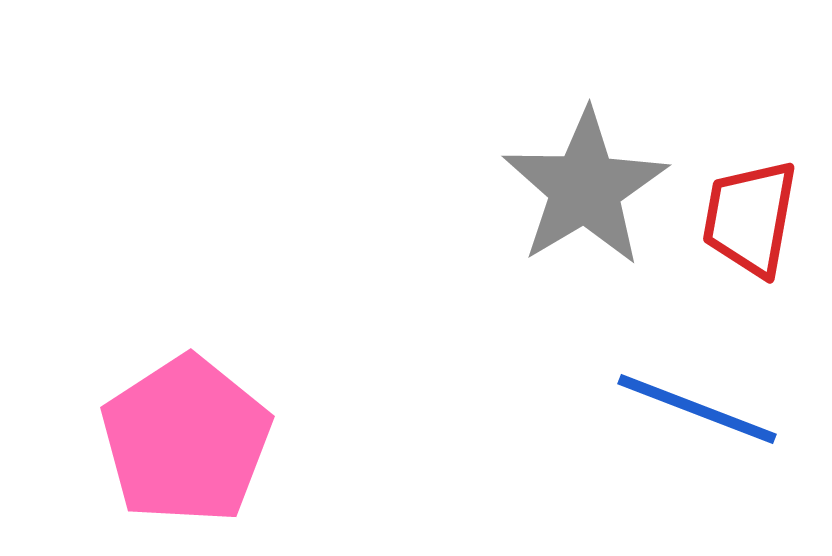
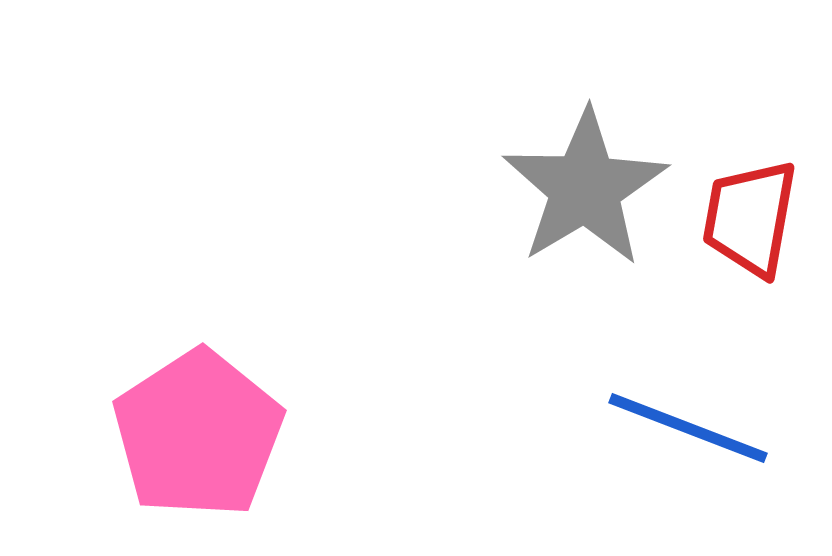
blue line: moved 9 px left, 19 px down
pink pentagon: moved 12 px right, 6 px up
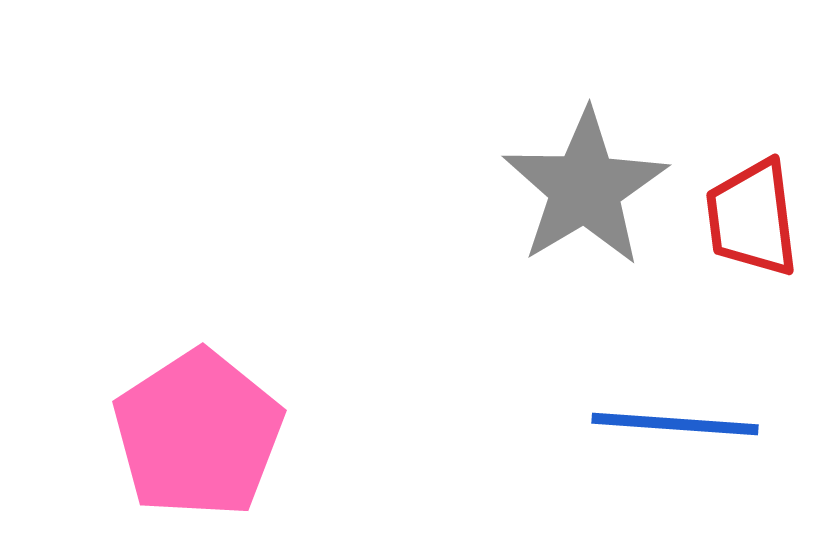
red trapezoid: moved 2 px right; rotated 17 degrees counterclockwise
blue line: moved 13 px left, 4 px up; rotated 17 degrees counterclockwise
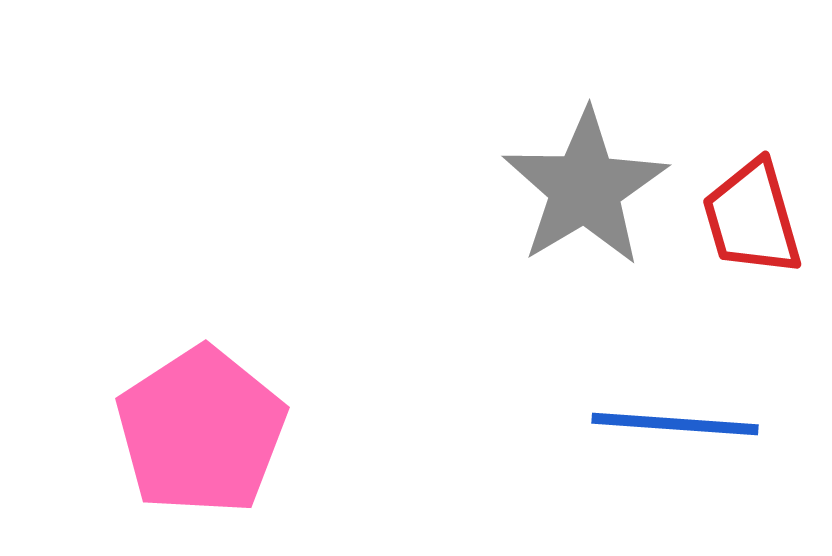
red trapezoid: rotated 9 degrees counterclockwise
pink pentagon: moved 3 px right, 3 px up
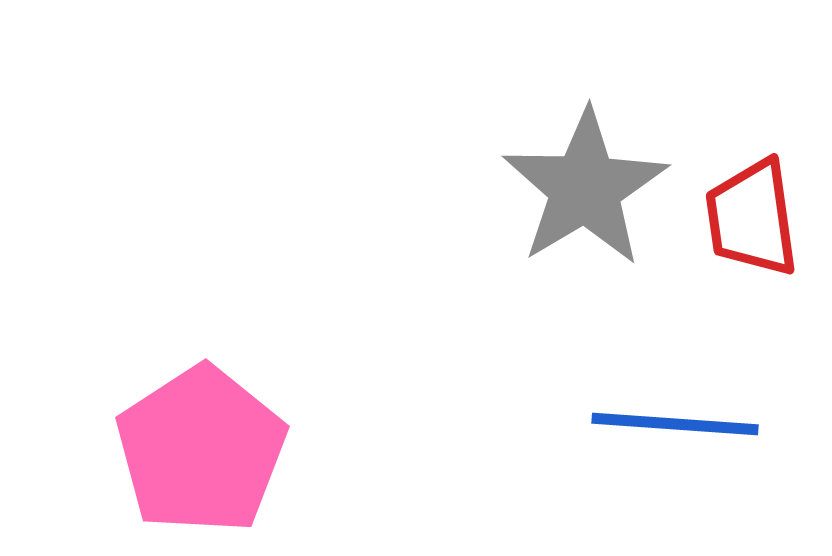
red trapezoid: rotated 8 degrees clockwise
pink pentagon: moved 19 px down
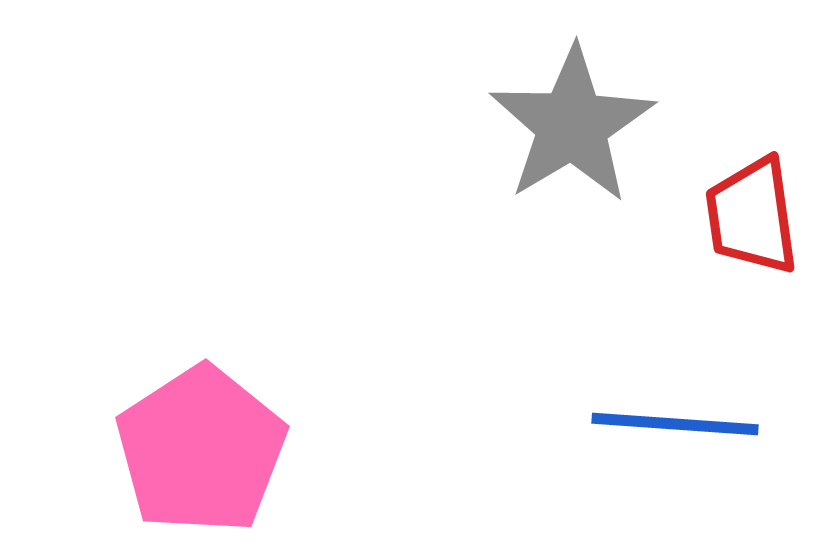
gray star: moved 13 px left, 63 px up
red trapezoid: moved 2 px up
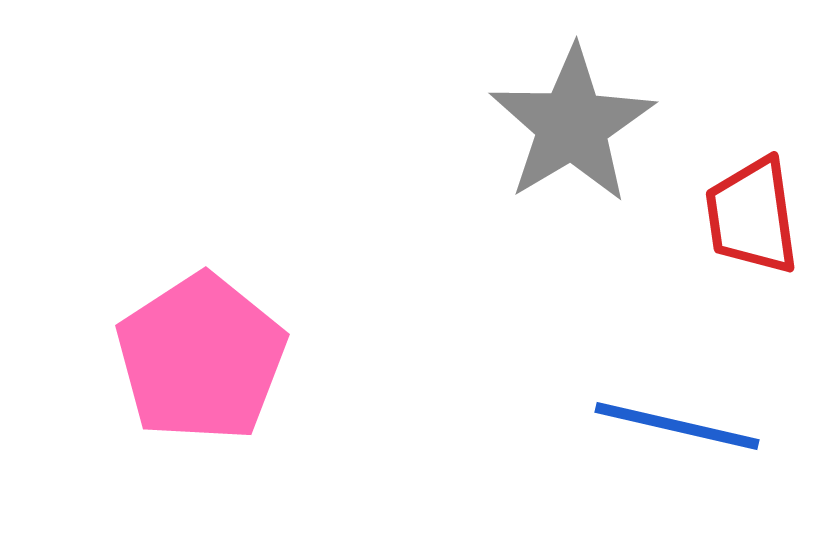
blue line: moved 2 px right, 2 px down; rotated 9 degrees clockwise
pink pentagon: moved 92 px up
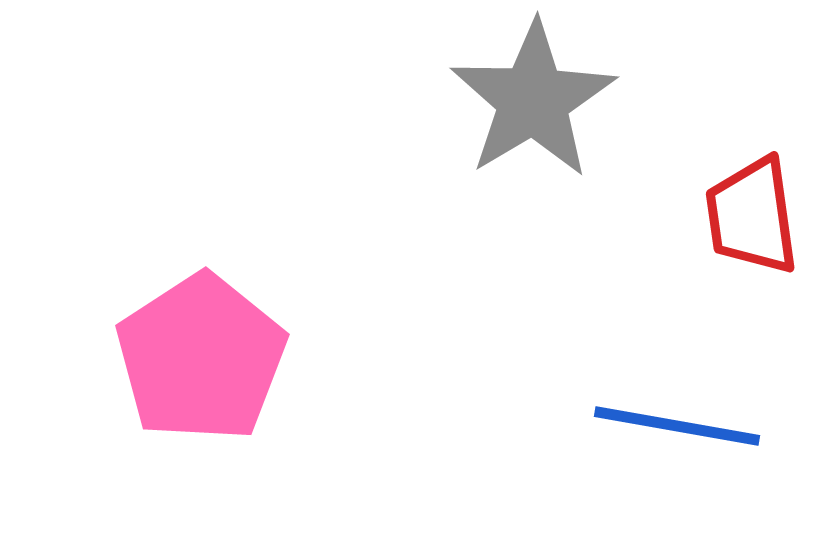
gray star: moved 39 px left, 25 px up
blue line: rotated 3 degrees counterclockwise
